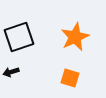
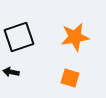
orange star: rotated 16 degrees clockwise
black arrow: rotated 28 degrees clockwise
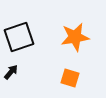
black arrow: rotated 119 degrees clockwise
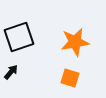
orange star: moved 5 px down
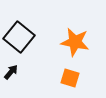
black square: rotated 32 degrees counterclockwise
orange star: rotated 20 degrees clockwise
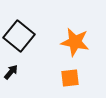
black square: moved 1 px up
orange square: rotated 24 degrees counterclockwise
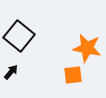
orange star: moved 12 px right, 6 px down
orange square: moved 3 px right, 3 px up
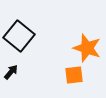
orange star: rotated 8 degrees clockwise
orange square: moved 1 px right
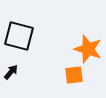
black square: rotated 24 degrees counterclockwise
orange star: moved 1 px right, 1 px down
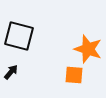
orange square: rotated 12 degrees clockwise
